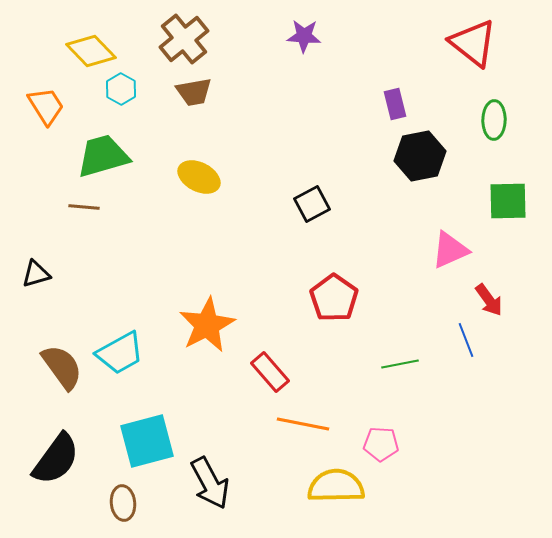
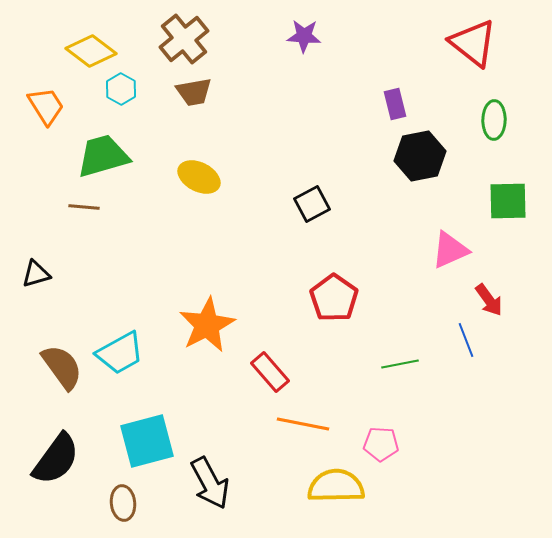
yellow diamond: rotated 9 degrees counterclockwise
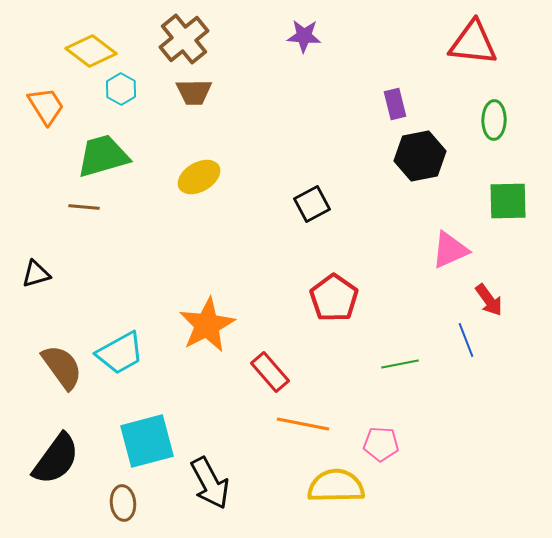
red triangle: rotated 32 degrees counterclockwise
brown trapezoid: rotated 9 degrees clockwise
yellow ellipse: rotated 57 degrees counterclockwise
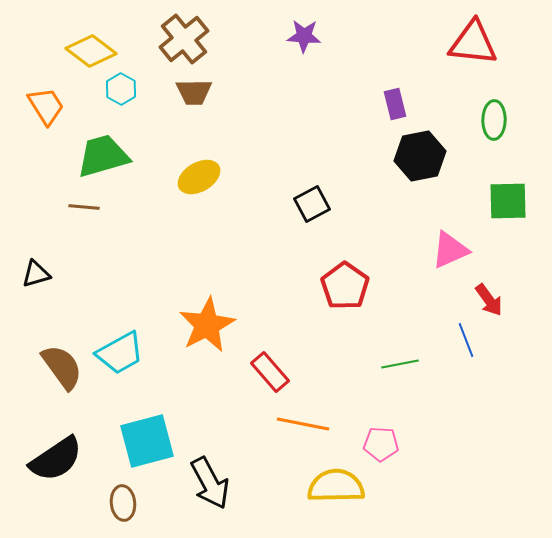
red pentagon: moved 11 px right, 12 px up
black semicircle: rotated 20 degrees clockwise
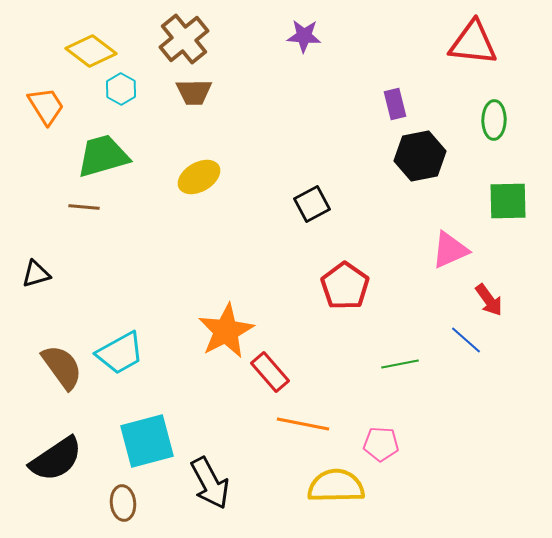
orange star: moved 19 px right, 6 px down
blue line: rotated 28 degrees counterclockwise
